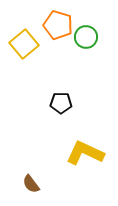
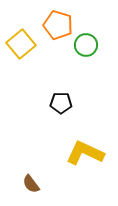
green circle: moved 8 px down
yellow square: moved 3 px left
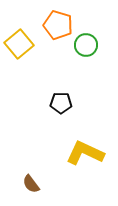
yellow square: moved 2 px left
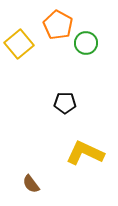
orange pentagon: rotated 12 degrees clockwise
green circle: moved 2 px up
black pentagon: moved 4 px right
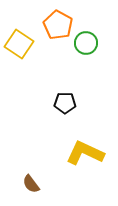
yellow square: rotated 16 degrees counterclockwise
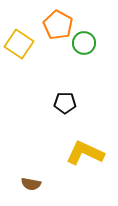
green circle: moved 2 px left
brown semicircle: rotated 42 degrees counterclockwise
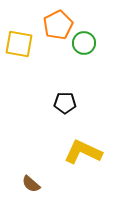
orange pentagon: rotated 16 degrees clockwise
yellow square: rotated 24 degrees counterclockwise
yellow L-shape: moved 2 px left, 1 px up
brown semicircle: rotated 30 degrees clockwise
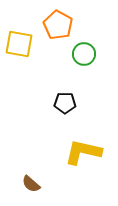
orange pentagon: rotated 16 degrees counterclockwise
green circle: moved 11 px down
yellow L-shape: rotated 12 degrees counterclockwise
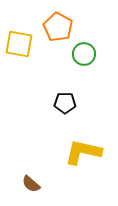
orange pentagon: moved 2 px down
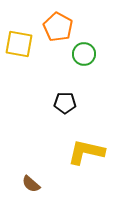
yellow L-shape: moved 3 px right
